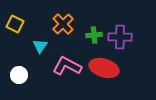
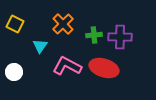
white circle: moved 5 px left, 3 px up
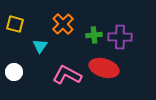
yellow square: rotated 12 degrees counterclockwise
pink L-shape: moved 9 px down
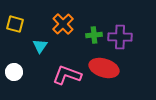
pink L-shape: rotated 8 degrees counterclockwise
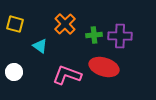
orange cross: moved 2 px right
purple cross: moved 1 px up
cyan triangle: rotated 28 degrees counterclockwise
red ellipse: moved 1 px up
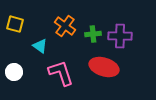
orange cross: moved 2 px down; rotated 10 degrees counterclockwise
green cross: moved 1 px left, 1 px up
pink L-shape: moved 6 px left, 2 px up; rotated 52 degrees clockwise
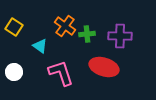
yellow square: moved 1 px left, 3 px down; rotated 18 degrees clockwise
green cross: moved 6 px left
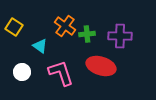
red ellipse: moved 3 px left, 1 px up
white circle: moved 8 px right
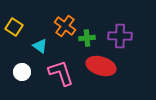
green cross: moved 4 px down
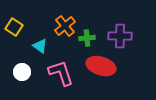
orange cross: rotated 15 degrees clockwise
